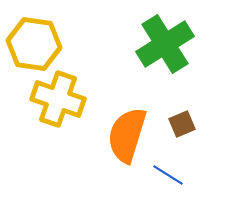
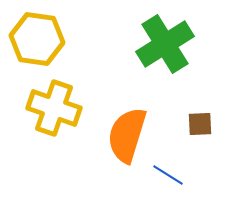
yellow hexagon: moved 3 px right, 5 px up
yellow cross: moved 4 px left, 9 px down
brown square: moved 18 px right; rotated 20 degrees clockwise
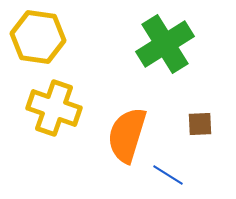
yellow hexagon: moved 1 px right, 2 px up
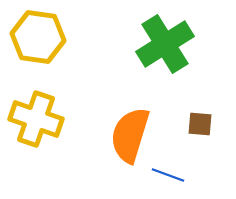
yellow cross: moved 18 px left, 11 px down
brown square: rotated 8 degrees clockwise
orange semicircle: moved 3 px right
blue line: rotated 12 degrees counterclockwise
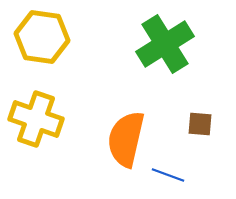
yellow hexagon: moved 4 px right
orange semicircle: moved 4 px left, 4 px down; rotated 4 degrees counterclockwise
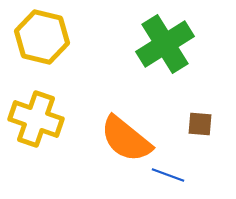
yellow hexagon: rotated 6 degrees clockwise
orange semicircle: rotated 64 degrees counterclockwise
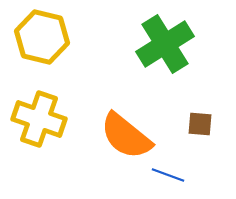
yellow cross: moved 3 px right
orange semicircle: moved 3 px up
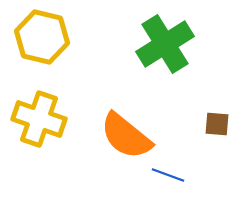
brown square: moved 17 px right
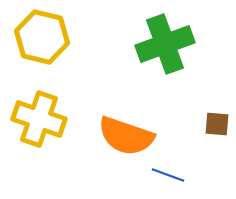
green cross: rotated 12 degrees clockwise
orange semicircle: rotated 20 degrees counterclockwise
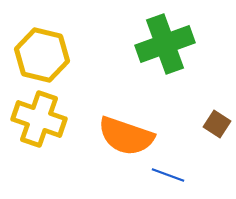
yellow hexagon: moved 18 px down
brown square: rotated 28 degrees clockwise
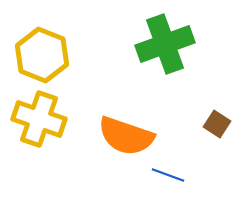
yellow hexagon: rotated 8 degrees clockwise
